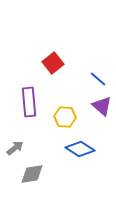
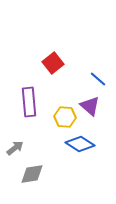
purple triangle: moved 12 px left
blue diamond: moved 5 px up
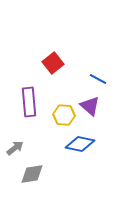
blue line: rotated 12 degrees counterclockwise
yellow hexagon: moved 1 px left, 2 px up
blue diamond: rotated 20 degrees counterclockwise
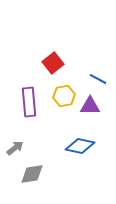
purple triangle: rotated 40 degrees counterclockwise
yellow hexagon: moved 19 px up; rotated 15 degrees counterclockwise
blue diamond: moved 2 px down
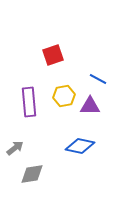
red square: moved 8 px up; rotated 20 degrees clockwise
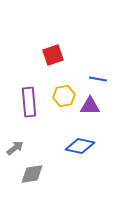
blue line: rotated 18 degrees counterclockwise
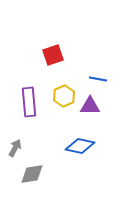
yellow hexagon: rotated 15 degrees counterclockwise
gray arrow: rotated 24 degrees counterclockwise
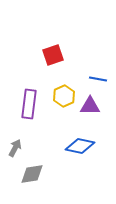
purple rectangle: moved 2 px down; rotated 12 degrees clockwise
